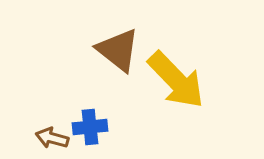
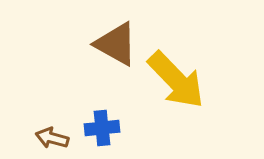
brown triangle: moved 2 px left, 6 px up; rotated 9 degrees counterclockwise
blue cross: moved 12 px right, 1 px down
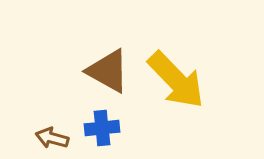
brown triangle: moved 8 px left, 27 px down
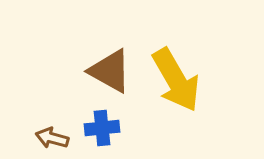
brown triangle: moved 2 px right
yellow arrow: rotated 14 degrees clockwise
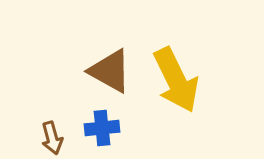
yellow arrow: rotated 4 degrees clockwise
brown arrow: rotated 120 degrees counterclockwise
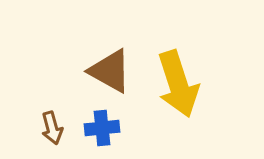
yellow arrow: moved 2 px right, 4 px down; rotated 8 degrees clockwise
brown arrow: moved 10 px up
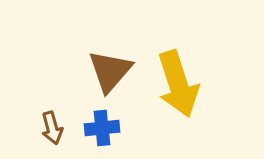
brown triangle: rotated 42 degrees clockwise
